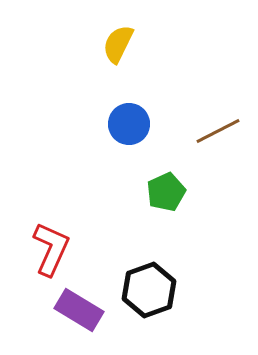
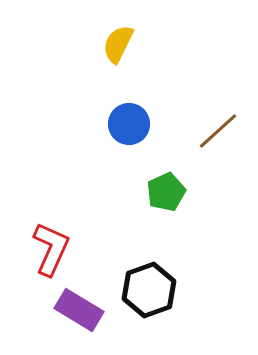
brown line: rotated 15 degrees counterclockwise
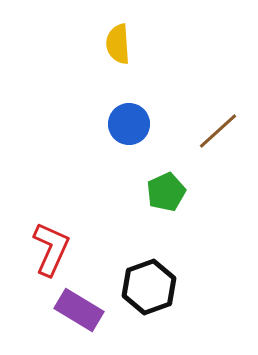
yellow semicircle: rotated 30 degrees counterclockwise
black hexagon: moved 3 px up
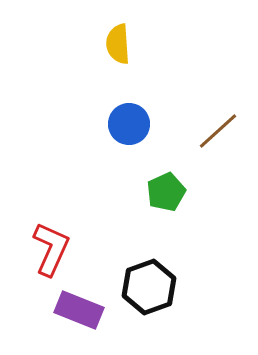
purple rectangle: rotated 9 degrees counterclockwise
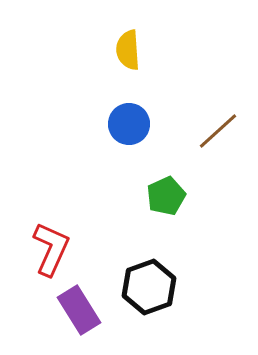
yellow semicircle: moved 10 px right, 6 px down
green pentagon: moved 4 px down
purple rectangle: rotated 36 degrees clockwise
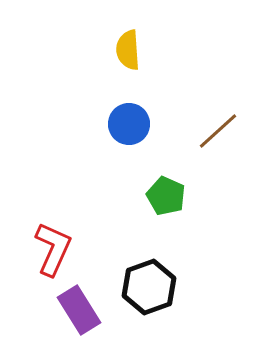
green pentagon: rotated 24 degrees counterclockwise
red L-shape: moved 2 px right
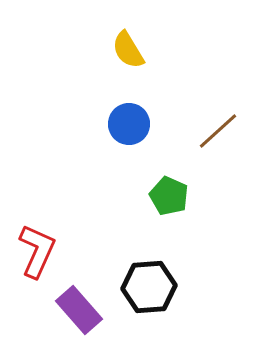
yellow semicircle: rotated 27 degrees counterclockwise
green pentagon: moved 3 px right
red L-shape: moved 16 px left, 2 px down
black hexagon: rotated 16 degrees clockwise
purple rectangle: rotated 9 degrees counterclockwise
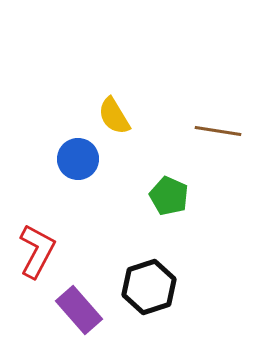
yellow semicircle: moved 14 px left, 66 px down
blue circle: moved 51 px left, 35 px down
brown line: rotated 51 degrees clockwise
red L-shape: rotated 4 degrees clockwise
black hexagon: rotated 14 degrees counterclockwise
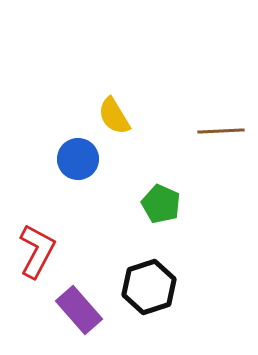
brown line: moved 3 px right; rotated 12 degrees counterclockwise
green pentagon: moved 8 px left, 8 px down
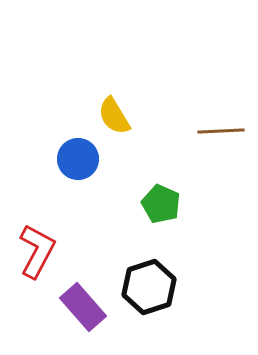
purple rectangle: moved 4 px right, 3 px up
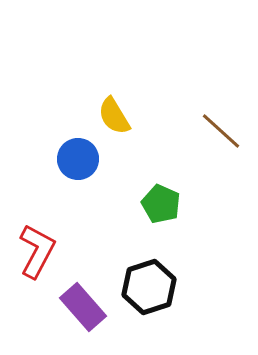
brown line: rotated 45 degrees clockwise
